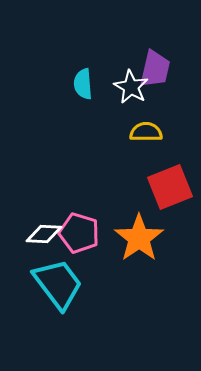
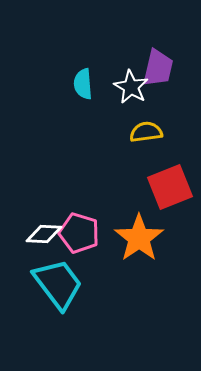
purple trapezoid: moved 3 px right, 1 px up
yellow semicircle: rotated 8 degrees counterclockwise
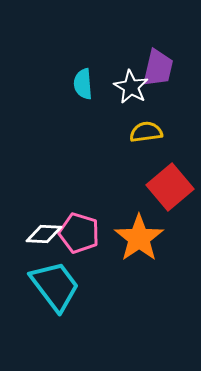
red square: rotated 18 degrees counterclockwise
cyan trapezoid: moved 3 px left, 2 px down
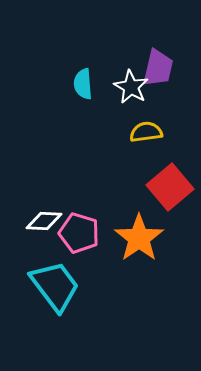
white diamond: moved 13 px up
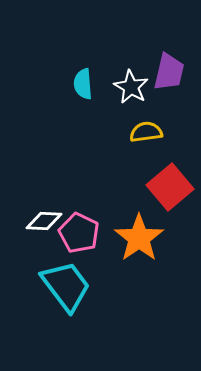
purple trapezoid: moved 11 px right, 4 px down
pink pentagon: rotated 9 degrees clockwise
cyan trapezoid: moved 11 px right
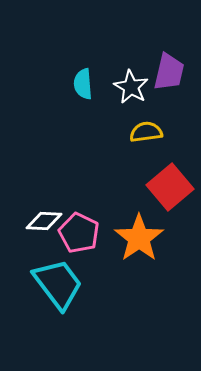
cyan trapezoid: moved 8 px left, 2 px up
